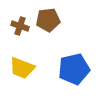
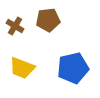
brown cross: moved 5 px left; rotated 12 degrees clockwise
blue pentagon: moved 1 px left, 1 px up
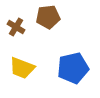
brown pentagon: moved 3 px up
brown cross: moved 1 px right, 1 px down
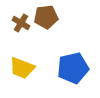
brown pentagon: moved 2 px left
brown cross: moved 5 px right, 4 px up
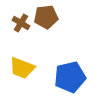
blue pentagon: moved 3 px left, 9 px down
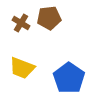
brown pentagon: moved 3 px right, 1 px down
blue pentagon: moved 1 px left, 1 px down; rotated 24 degrees counterclockwise
